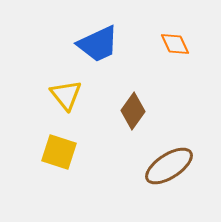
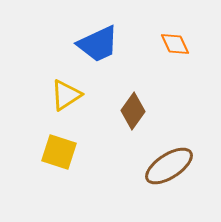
yellow triangle: rotated 36 degrees clockwise
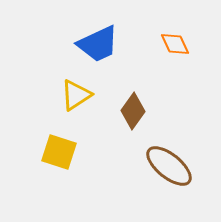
yellow triangle: moved 10 px right
brown ellipse: rotated 72 degrees clockwise
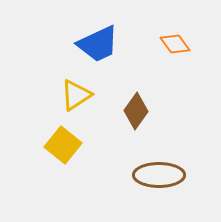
orange diamond: rotated 12 degrees counterclockwise
brown diamond: moved 3 px right
yellow square: moved 4 px right, 7 px up; rotated 21 degrees clockwise
brown ellipse: moved 10 px left, 9 px down; rotated 39 degrees counterclockwise
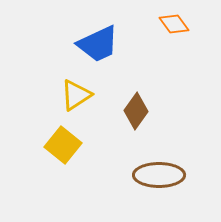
orange diamond: moved 1 px left, 20 px up
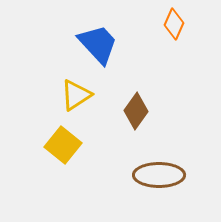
orange diamond: rotated 60 degrees clockwise
blue trapezoid: rotated 108 degrees counterclockwise
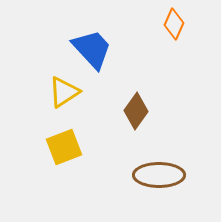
blue trapezoid: moved 6 px left, 5 px down
yellow triangle: moved 12 px left, 3 px up
yellow square: moved 1 px right, 2 px down; rotated 30 degrees clockwise
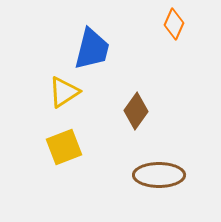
blue trapezoid: rotated 57 degrees clockwise
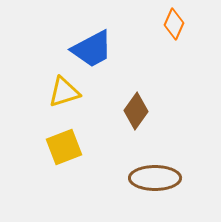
blue trapezoid: rotated 48 degrees clockwise
yellow triangle: rotated 16 degrees clockwise
brown ellipse: moved 4 px left, 3 px down
